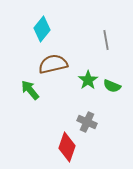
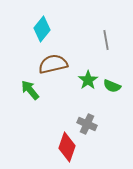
gray cross: moved 2 px down
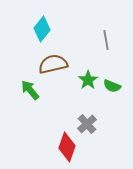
gray cross: rotated 24 degrees clockwise
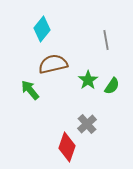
green semicircle: rotated 78 degrees counterclockwise
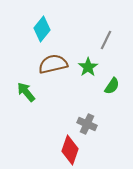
gray line: rotated 36 degrees clockwise
green star: moved 13 px up
green arrow: moved 4 px left, 2 px down
gray cross: rotated 24 degrees counterclockwise
red diamond: moved 3 px right, 3 px down
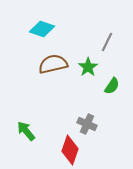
cyan diamond: rotated 70 degrees clockwise
gray line: moved 1 px right, 2 px down
green arrow: moved 39 px down
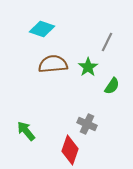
brown semicircle: rotated 8 degrees clockwise
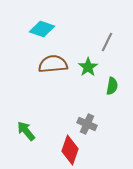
green semicircle: rotated 24 degrees counterclockwise
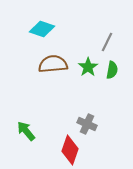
green semicircle: moved 16 px up
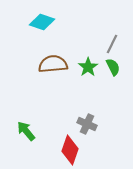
cyan diamond: moved 7 px up
gray line: moved 5 px right, 2 px down
green semicircle: moved 1 px right, 3 px up; rotated 36 degrees counterclockwise
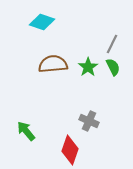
gray cross: moved 2 px right, 3 px up
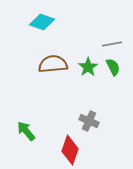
gray line: rotated 54 degrees clockwise
